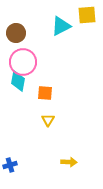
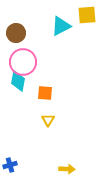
yellow arrow: moved 2 px left, 7 px down
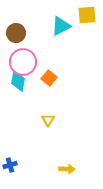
orange square: moved 4 px right, 15 px up; rotated 35 degrees clockwise
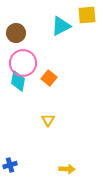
pink circle: moved 1 px down
